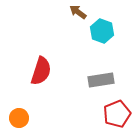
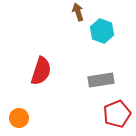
brown arrow: rotated 36 degrees clockwise
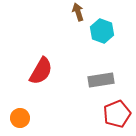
red semicircle: rotated 12 degrees clockwise
orange circle: moved 1 px right
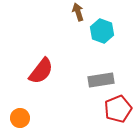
red semicircle: rotated 8 degrees clockwise
red pentagon: moved 1 px right, 5 px up
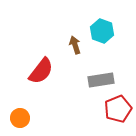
brown arrow: moved 3 px left, 33 px down
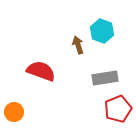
brown arrow: moved 3 px right
red semicircle: rotated 108 degrees counterclockwise
gray rectangle: moved 4 px right, 2 px up
orange circle: moved 6 px left, 6 px up
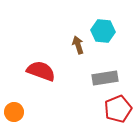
cyan hexagon: moved 1 px right; rotated 15 degrees counterclockwise
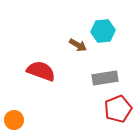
cyan hexagon: rotated 10 degrees counterclockwise
brown arrow: rotated 138 degrees clockwise
orange circle: moved 8 px down
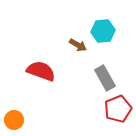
gray rectangle: rotated 70 degrees clockwise
